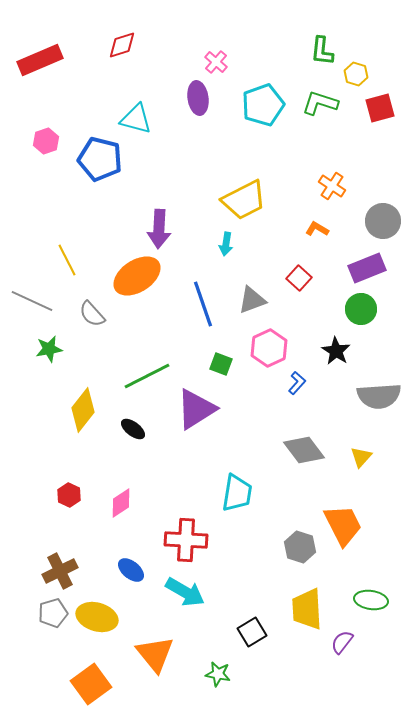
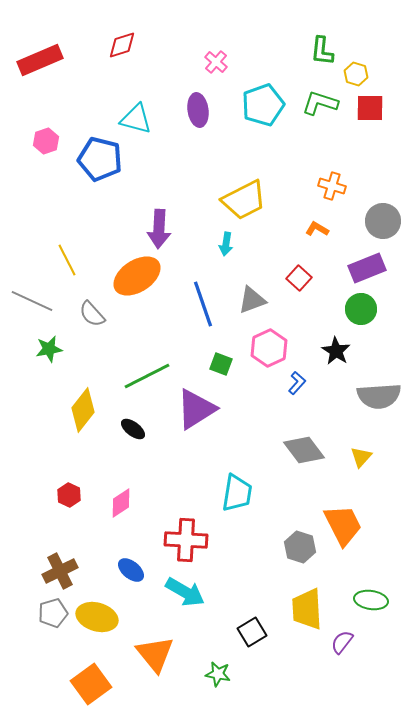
purple ellipse at (198, 98): moved 12 px down
red square at (380, 108): moved 10 px left; rotated 16 degrees clockwise
orange cross at (332, 186): rotated 16 degrees counterclockwise
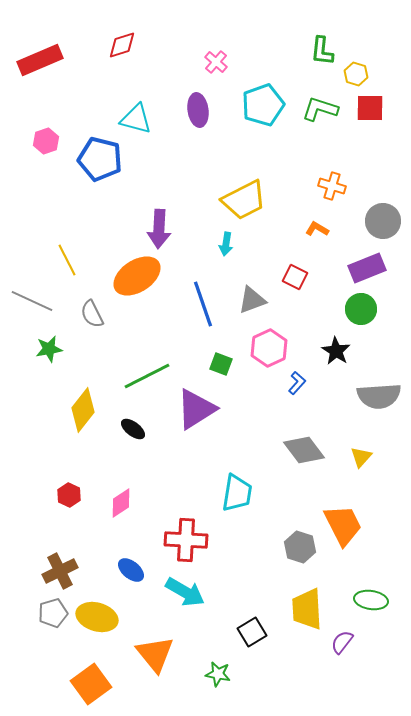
green L-shape at (320, 103): moved 6 px down
red square at (299, 278): moved 4 px left, 1 px up; rotated 15 degrees counterclockwise
gray semicircle at (92, 314): rotated 16 degrees clockwise
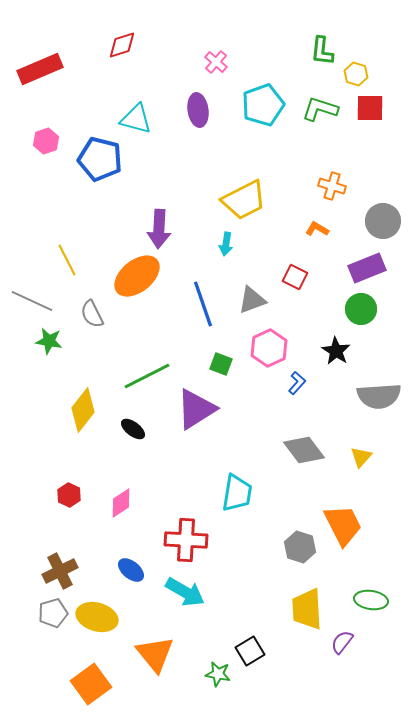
red rectangle at (40, 60): moved 9 px down
orange ellipse at (137, 276): rotated 6 degrees counterclockwise
green star at (49, 349): moved 8 px up; rotated 20 degrees clockwise
black square at (252, 632): moved 2 px left, 19 px down
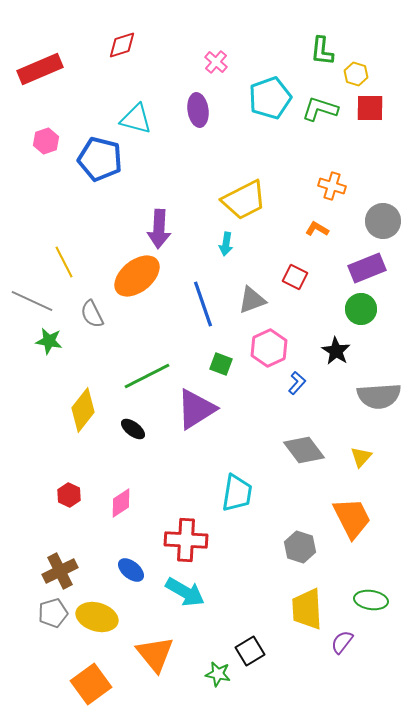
cyan pentagon at (263, 105): moved 7 px right, 7 px up
yellow line at (67, 260): moved 3 px left, 2 px down
orange trapezoid at (343, 525): moved 9 px right, 7 px up
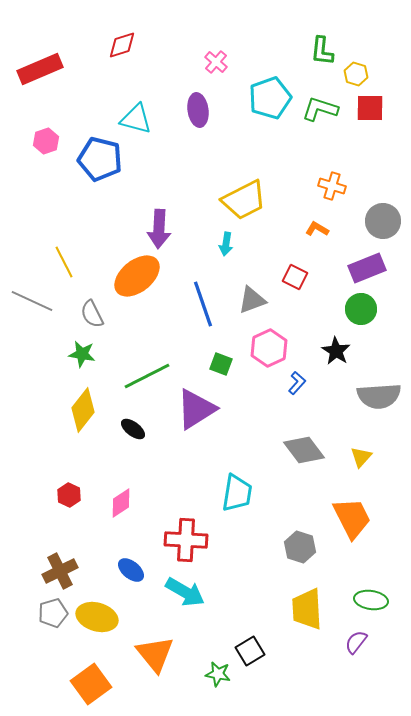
green star at (49, 341): moved 33 px right, 13 px down
purple semicircle at (342, 642): moved 14 px right
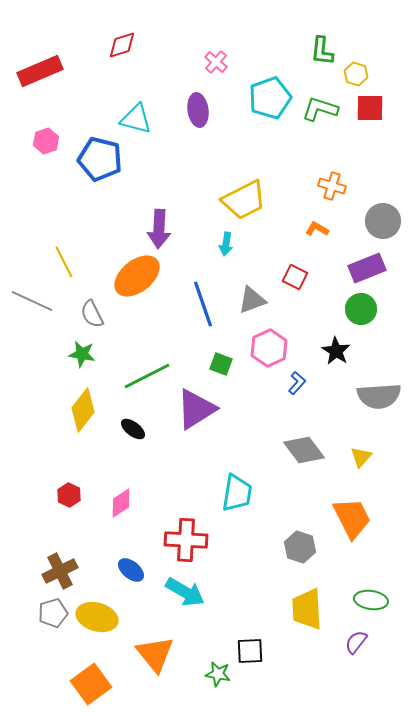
red rectangle at (40, 69): moved 2 px down
black square at (250, 651): rotated 28 degrees clockwise
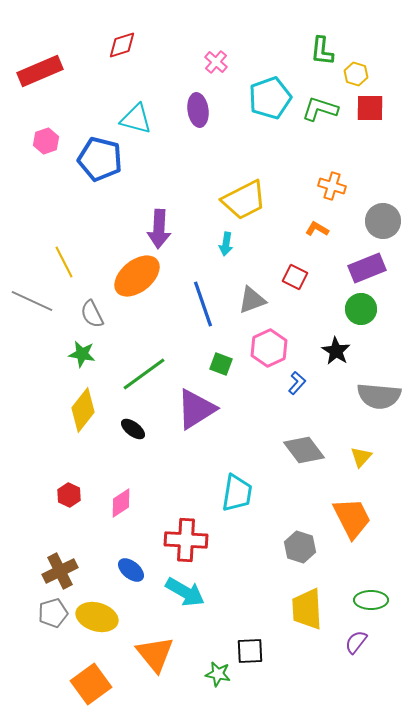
green line at (147, 376): moved 3 px left, 2 px up; rotated 9 degrees counterclockwise
gray semicircle at (379, 396): rotated 9 degrees clockwise
green ellipse at (371, 600): rotated 8 degrees counterclockwise
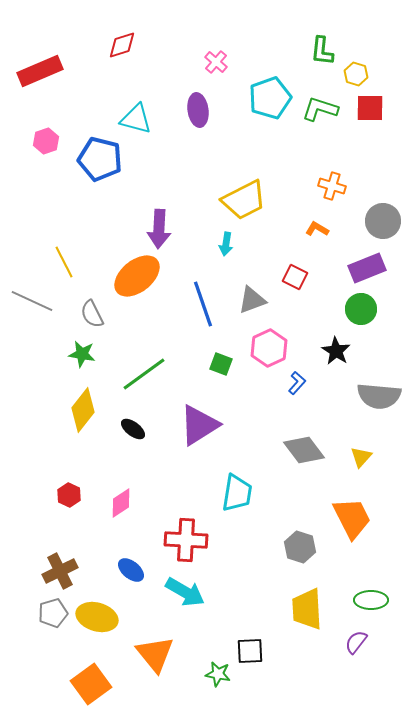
purple triangle at (196, 409): moved 3 px right, 16 px down
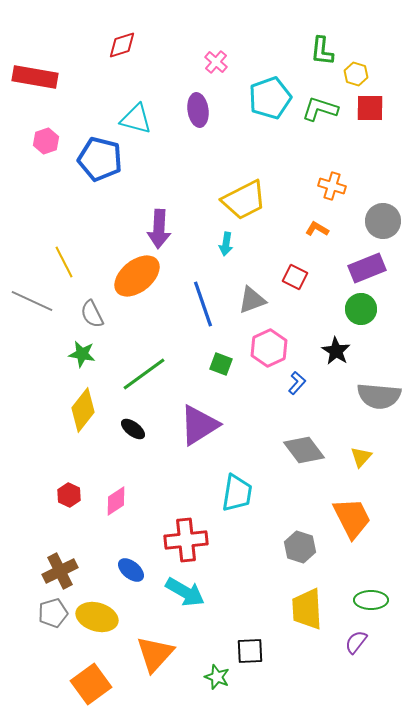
red rectangle at (40, 71): moved 5 px left, 6 px down; rotated 33 degrees clockwise
pink diamond at (121, 503): moved 5 px left, 2 px up
red cross at (186, 540): rotated 9 degrees counterclockwise
orange triangle at (155, 654): rotated 21 degrees clockwise
green star at (218, 674): moved 1 px left, 3 px down; rotated 10 degrees clockwise
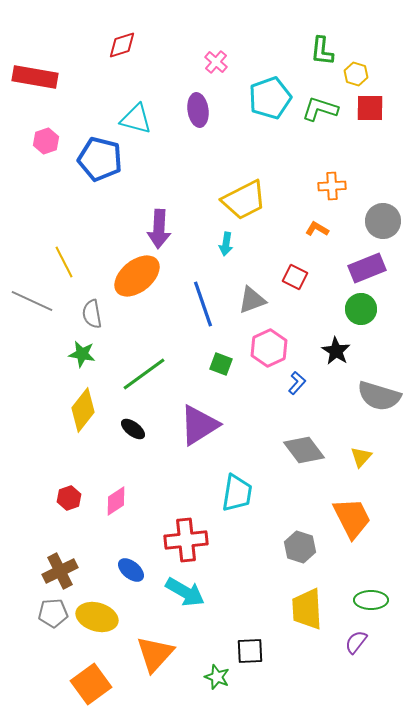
orange cross at (332, 186): rotated 20 degrees counterclockwise
gray semicircle at (92, 314): rotated 16 degrees clockwise
gray semicircle at (379, 396): rotated 12 degrees clockwise
red hexagon at (69, 495): moved 3 px down; rotated 15 degrees clockwise
gray pentagon at (53, 613): rotated 12 degrees clockwise
